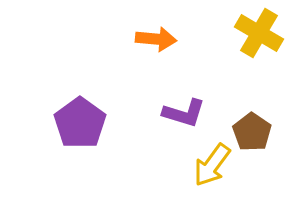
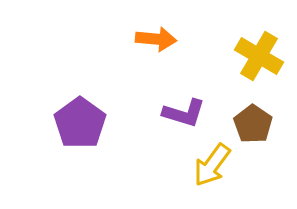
yellow cross: moved 23 px down
brown pentagon: moved 1 px right, 8 px up
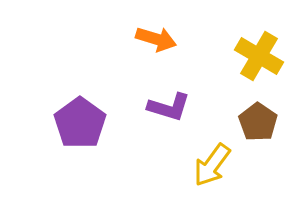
orange arrow: rotated 12 degrees clockwise
purple L-shape: moved 15 px left, 6 px up
brown pentagon: moved 5 px right, 2 px up
